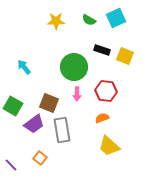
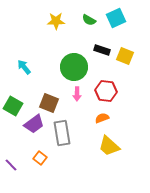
gray rectangle: moved 3 px down
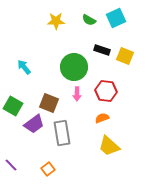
orange square: moved 8 px right, 11 px down; rotated 16 degrees clockwise
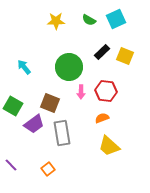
cyan square: moved 1 px down
black rectangle: moved 2 px down; rotated 63 degrees counterclockwise
green circle: moved 5 px left
pink arrow: moved 4 px right, 2 px up
brown square: moved 1 px right
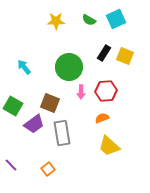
black rectangle: moved 2 px right, 1 px down; rotated 14 degrees counterclockwise
red hexagon: rotated 10 degrees counterclockwise
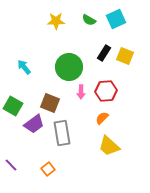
orange semicircle: rotated 24 degrees counterclockwise
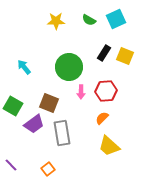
brown square: moved 1 px left
